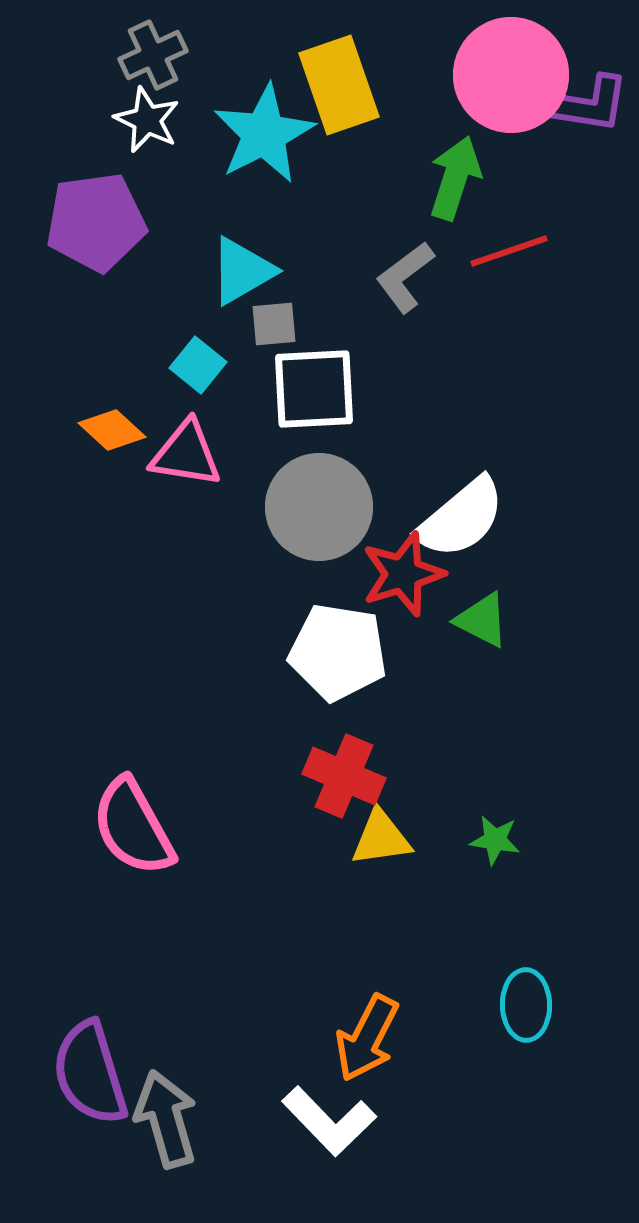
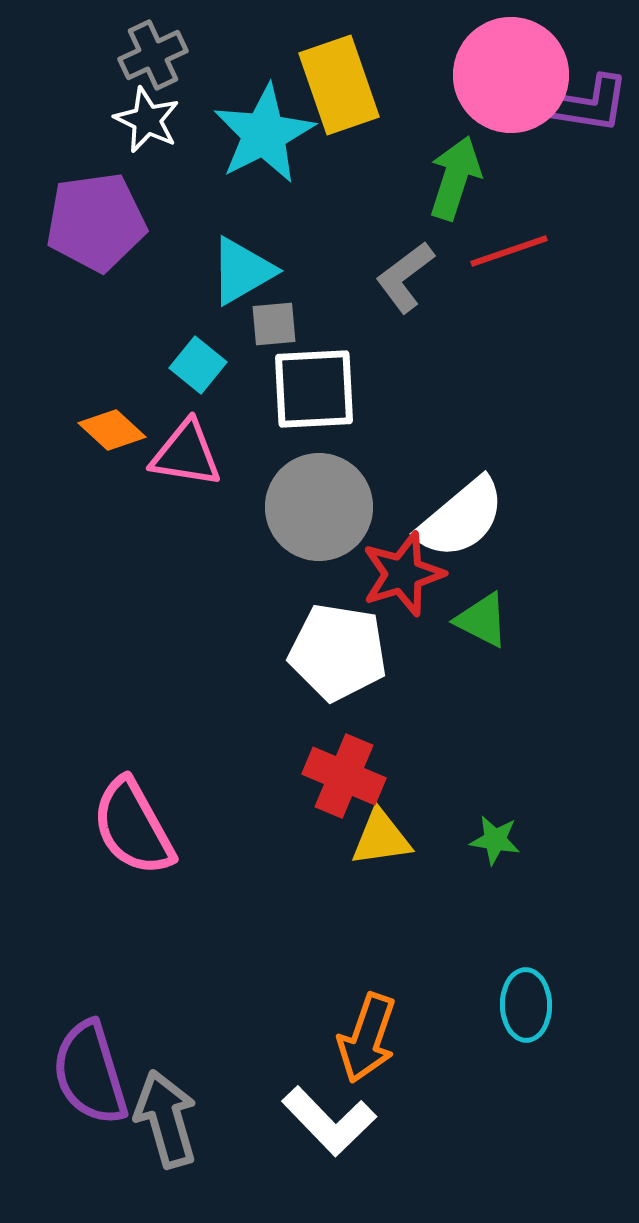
orange arrow: rotated 8 degrees counterclockwise
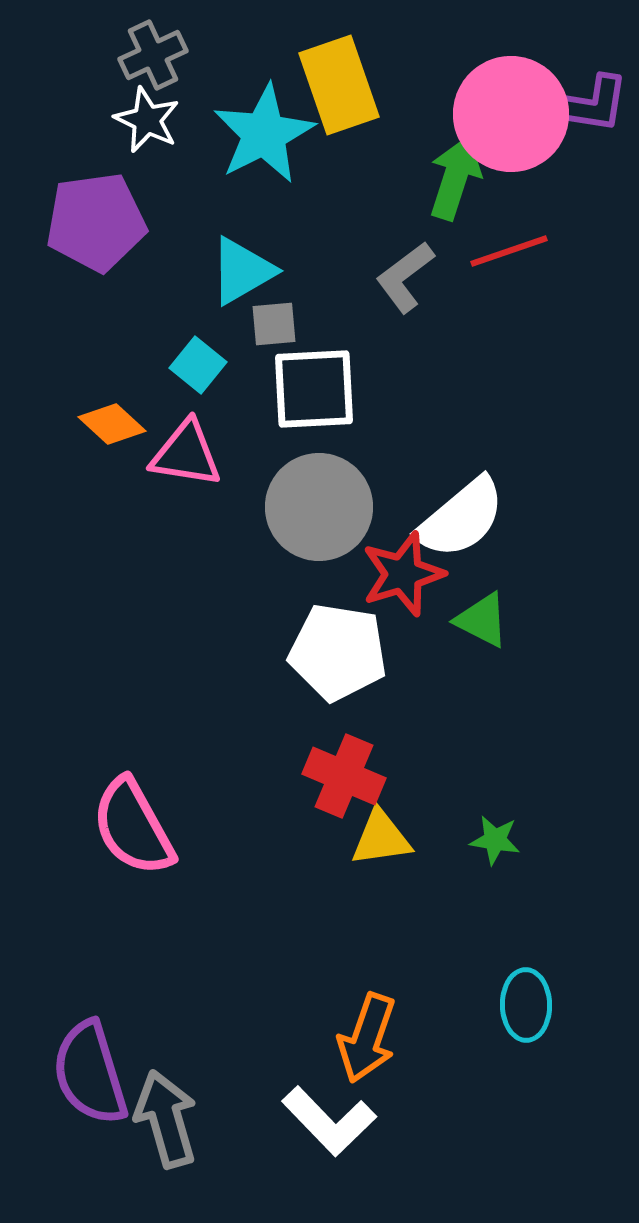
pink circle: moved 39 px down
orange diamond: moved 6 px up
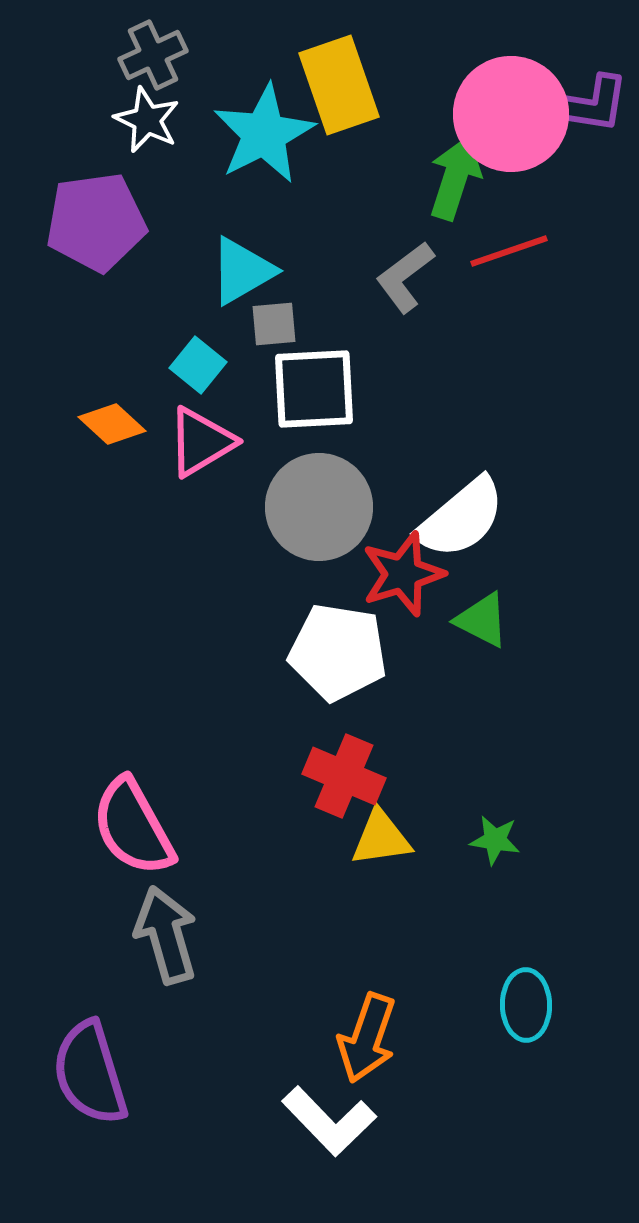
pink triangle: moved 15 px right, 12 px up; rotated 40 degrees counterclockwise
gray arrow: moved 184 px up
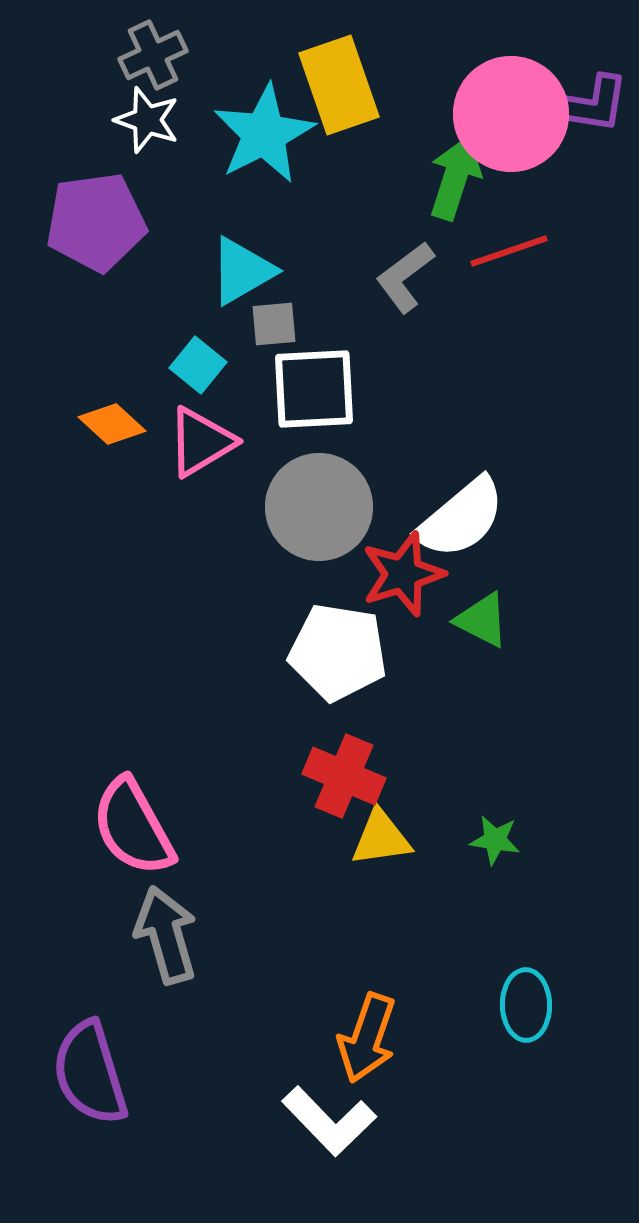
white star: rotated 6 degrees counterclockwise
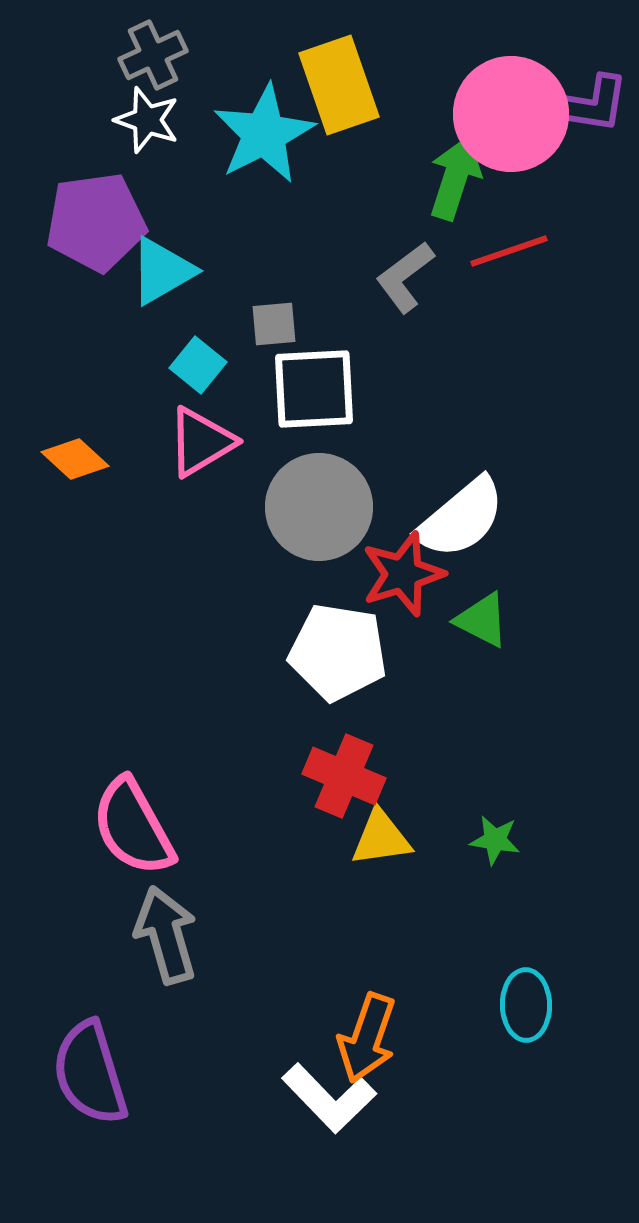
cyan triangle: moved 80 px left
orange diamond: moved 37 px left, 35 px down
white L-shape: moved 23 px up
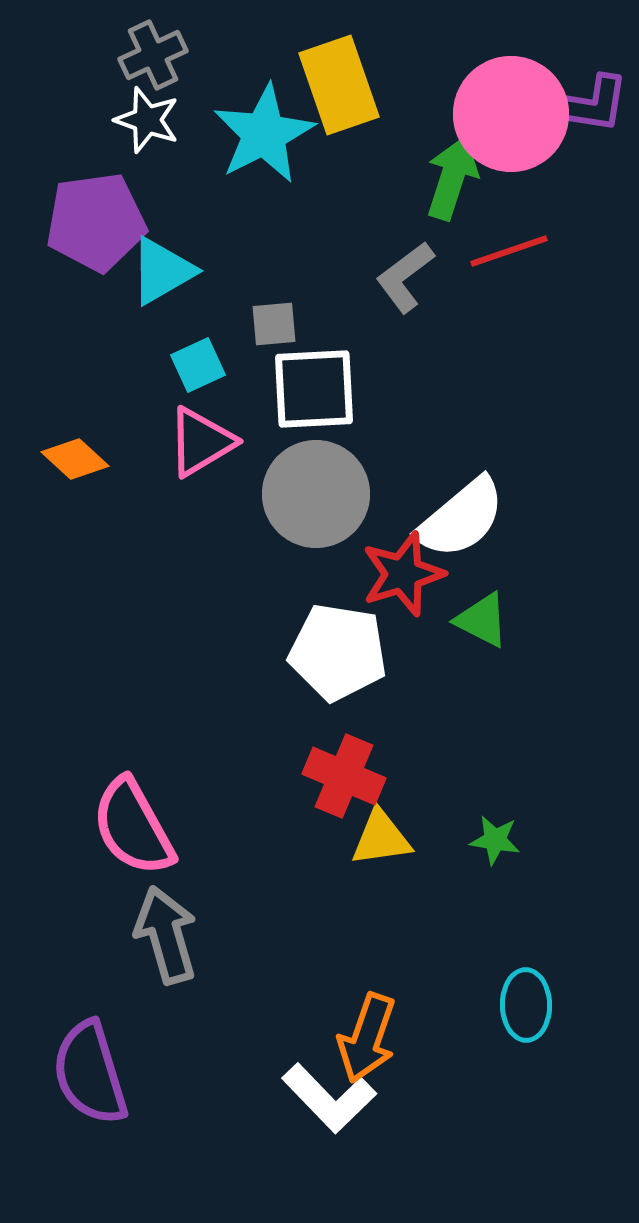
green arrow: moved 3 px left
cyan square: rotated 26 degrees clockwise
gray circle: moved 3 px left, 13 px up
